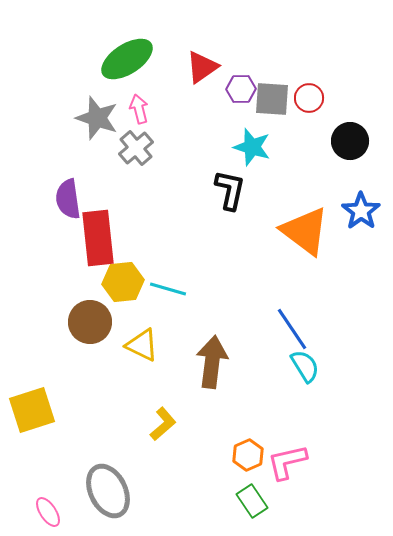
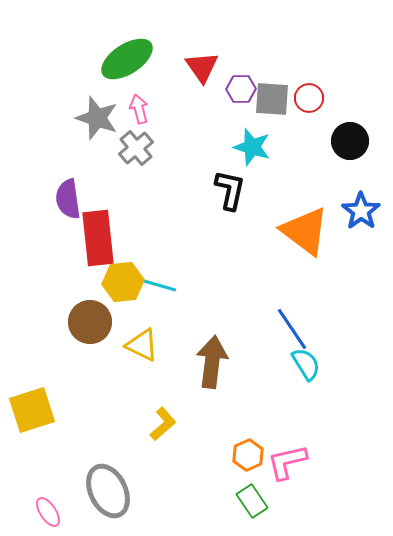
red triangle: rotated 30 degrees counterclockwise
cyan line: moved 10 px left, 4 px up
cyan semicircle: moved 1 px right, 2 px up
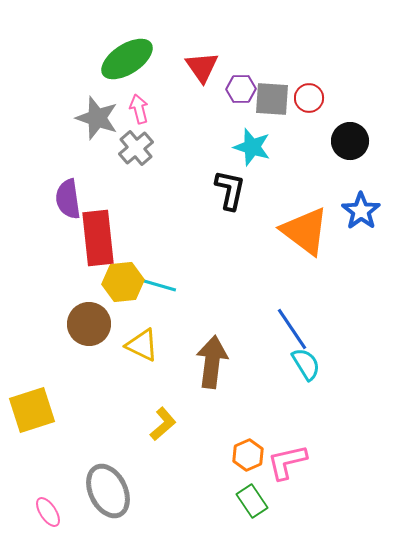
brown circle: moved 1 px left, 2 px down
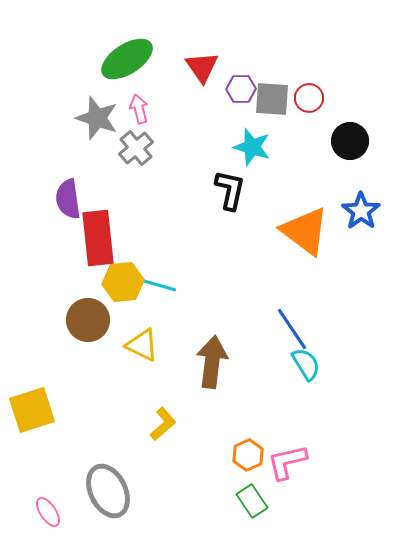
brown circle: moved 1 px left, 4 px up
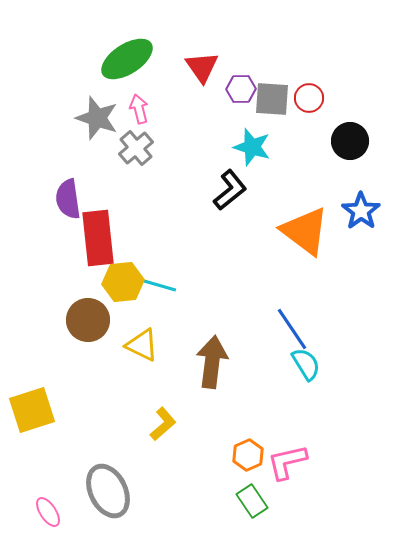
black L-shape: rotated 39 degrees clockwise
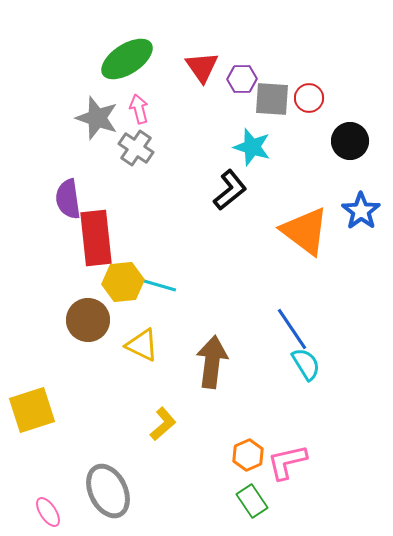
purple hexagon: moved 1 px right, 10 px up
gray cross: rotated 16 degrees counterclockwise
red rectangle: moved 2 px left
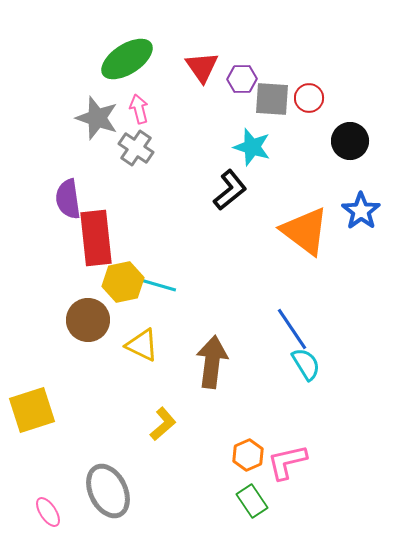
yellow hexagon: rotated 6 degrees counterclockwise
